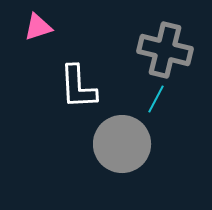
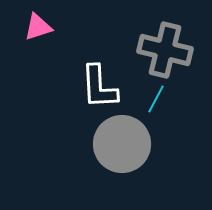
white L-shape: moved 21 px right
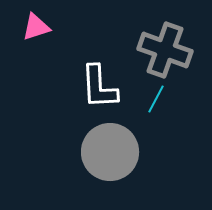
pink triangle: moved 2 px left
gray cross: rotated 6 degrees clockwise
gray circle: moved 12 px left, 8 px down
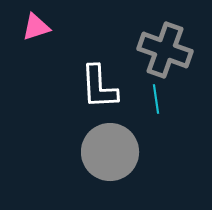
cyan line: rotated 36 degrees counterclockwise
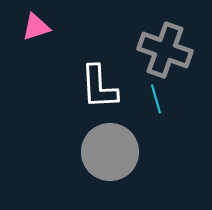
cyan line: rotated 8 degrees counterclockwise
